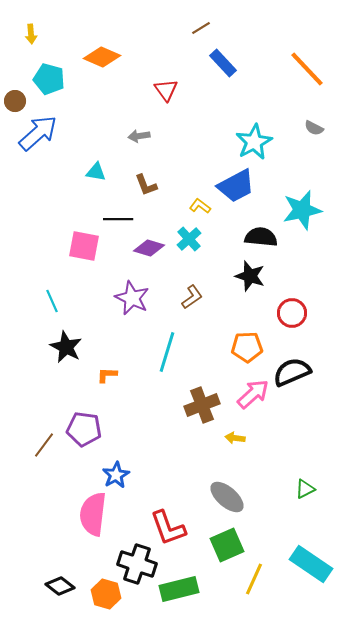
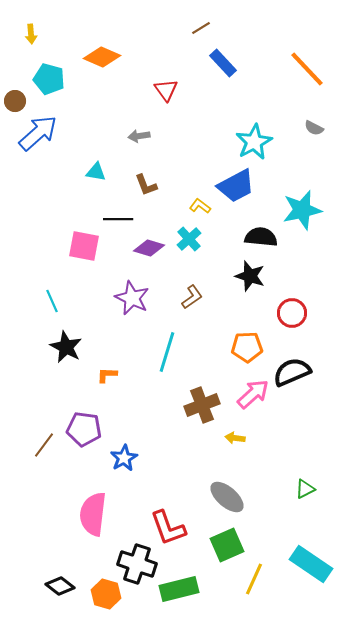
blue star at (116, 475): moved 8 px right, 17 px up
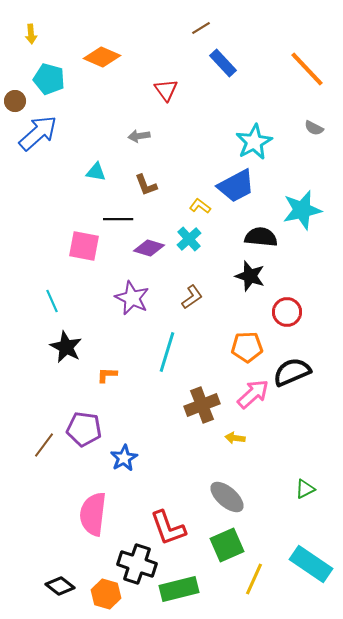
red circle at (292, 313): moved 5 px left, 1 px up
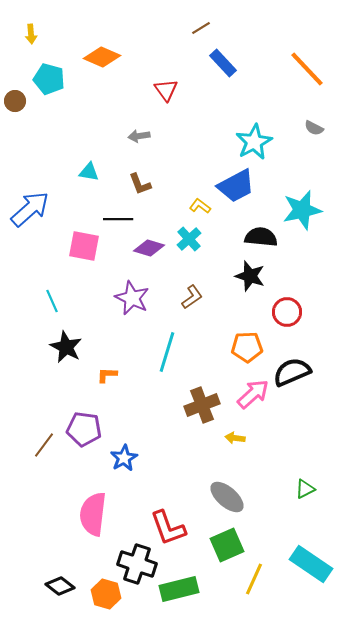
blue arrow at (38, 133): moved 8 px left, 76 px down
cyan triangle at (96, 172): moved 7 px left
brown L-shape at (146, 185): moved 6 px left, 1 px up
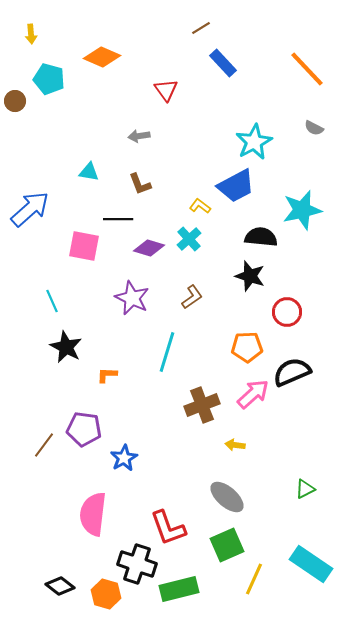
yellow arrow at (235, 438): moved 7 px down
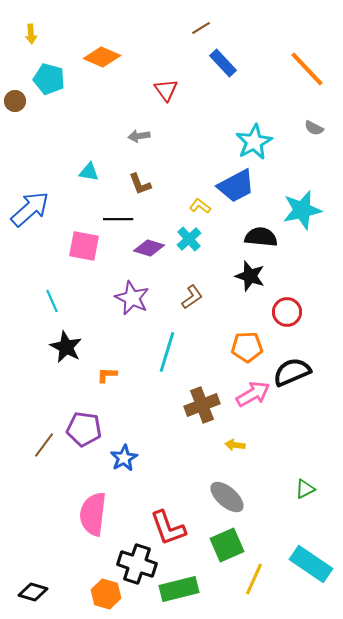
pink arrow at (253, 394): rotated 12 degrees clockwise
black diamond at (60, 586): moved 27 px left, 6 px down; rotated 20 degrees counterclockwise
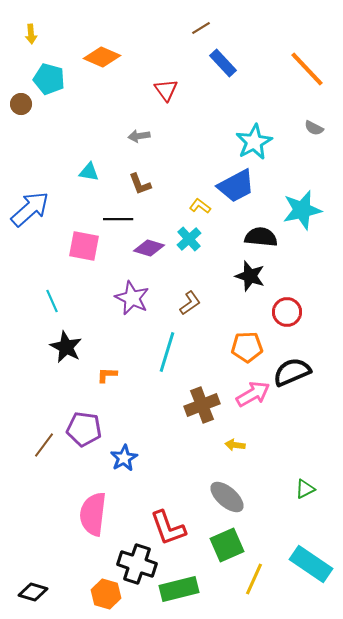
brown circle at (15, 101): moved 6 px right, 3 px down
brown L-shape at (192, 297): moved 2 px left, 6 px down
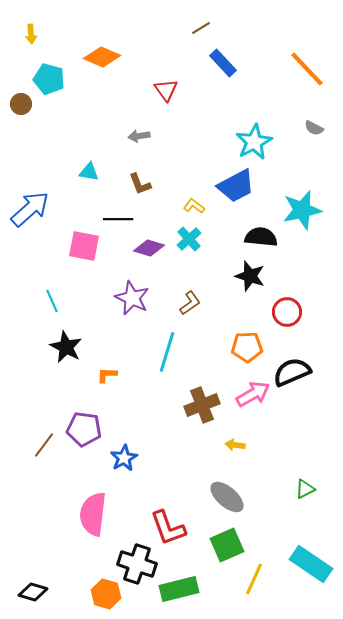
yellow L-shape at (200, 206): moved 6 px left
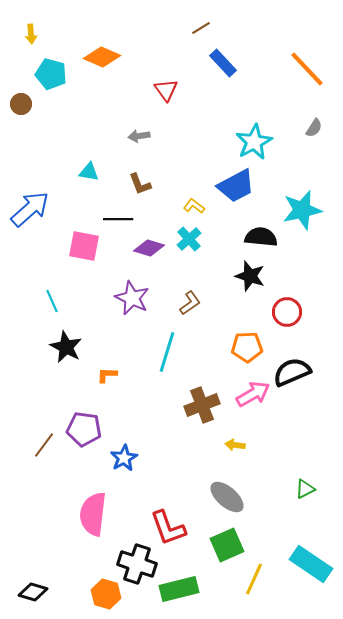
cyan pentagon at (49, 79): moved 2 px right, 5 px up
gray semicircle at (314, 128): rotated 84 degrees counterclockwise
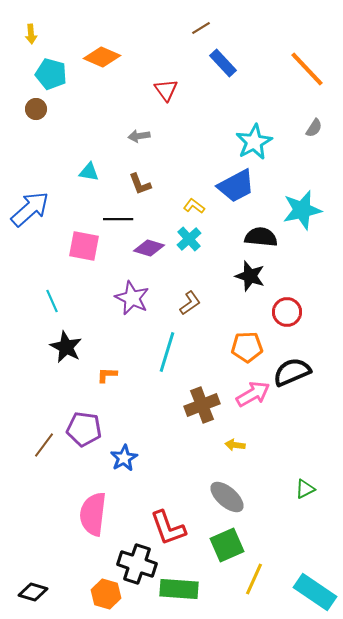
brown circle at (21, 104): moved 15 px right, 5 px down
cyan rectangle at (311, 564): moved 4 px right, 28 px down
green rectangle at (179, 589): rotated 18 degrees clockwise
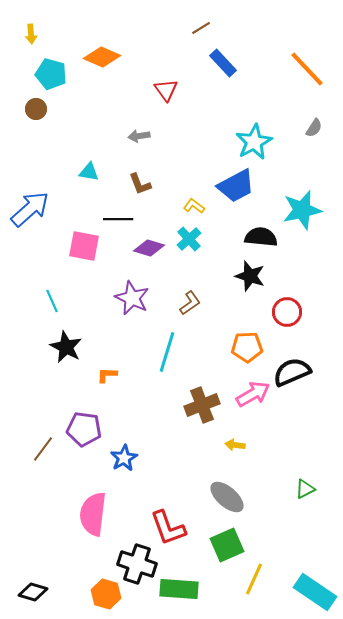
brown line at (44, 445): moved 1 px left, 4 px down
